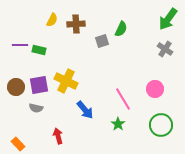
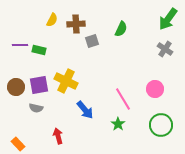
gray square: moved 10 px left
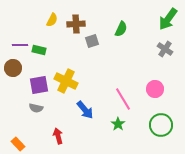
brown circle: moved 3 px left, 19 px up
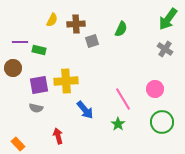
purple line: moved 3 px up
yellow cross: rotated 30 degrees counterclockwise
green circle: moved 1 px right, 3 px up
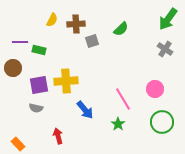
green semicircle: rotated 21 degrees clockwise
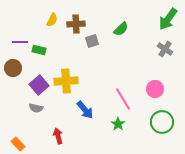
purple square: rotated 30 degrees counterclockwise
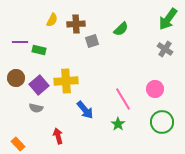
brown circle: moved 3 px right, 10 px down
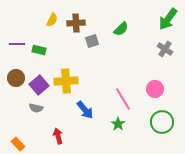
brown cross: moved 1 px up
purple line: moved 3 px left, 2 px down
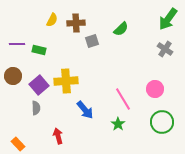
brown circle: moved 3 px left, 2 px up
gray semicircle: rotated 104 degrees counterclockwise
